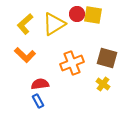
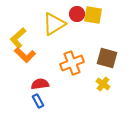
yellow L-shape: moved 7 px left, 14 px down
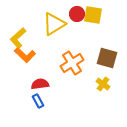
orange cross: rotated 10 degrees counterclockwise
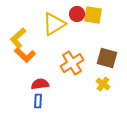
blue rectangle: rotated 32 degrees clockwise
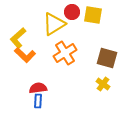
red circle: moved 5 px left, 2 px up
orange cross: moved 7 px left, 10 px up
red semicircle: moved 2 px left, 4 px down
